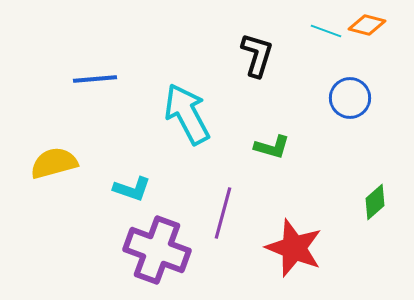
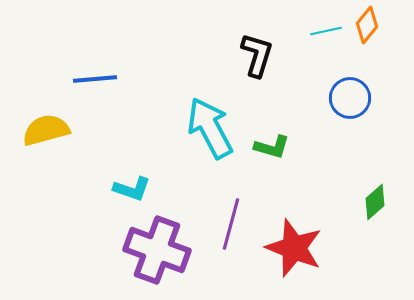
orange diamond: rotated 66 degrees counterclockwise
cyan line: rotated 32 degrees counterclockwise
cyan arrow: moved 23 px right, 14 px down
yellow semicircle: moved 8 px left, 33 px up
purple line: moved 8 px right, 11 px down
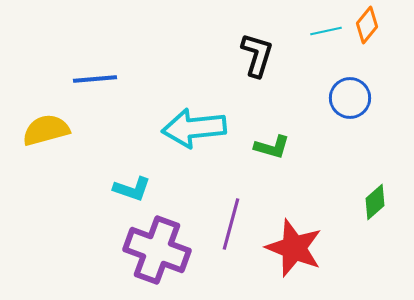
cyan arrow: moved 16 px left; rotated 68 degrees counterclockwise
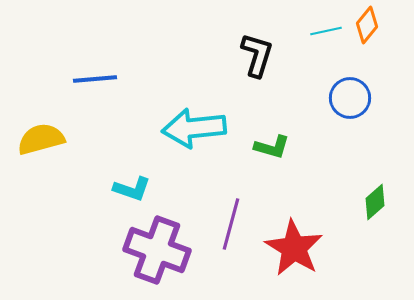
yellow semicircle: moved 5 px left, 9 px down
red star: rotated 10 degrees clockwise
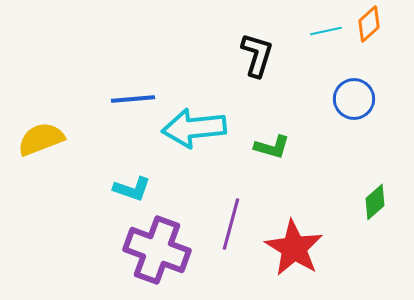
orange diamond: moved 2 px right, 1 px up; rotated 9 degrees clockwise
blue line: moved 38 px right, 20 px down
blue circle: moved 4 px right, 1 px down
yellow semicircle: rotated 6 degrees counterclockwise
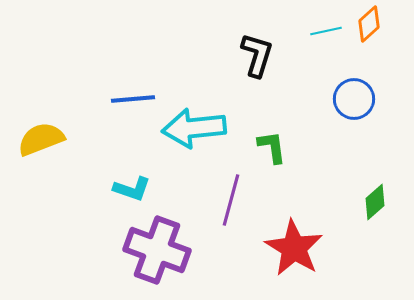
green L-shape: rotated 114 degrees counterclockwise
purple line: moved 24 px up
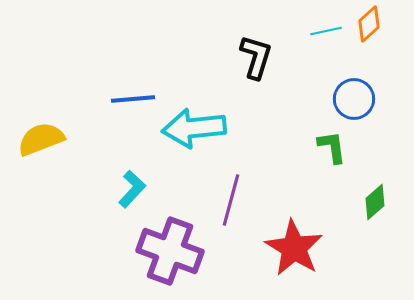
black L-shape: moved 1 px left, 2 px down
green L-shape: moved 60 px right
cyan L-shape: rotated 66 degrees counterclockwise
purple cross: moved 13 px right, 1 px down
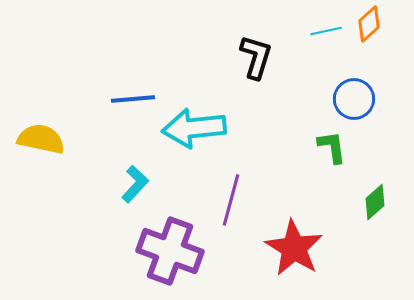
yellow semicircle: rotated 33 degrees clockwise
cyan L-shape: moved 3 px right, 5 px up
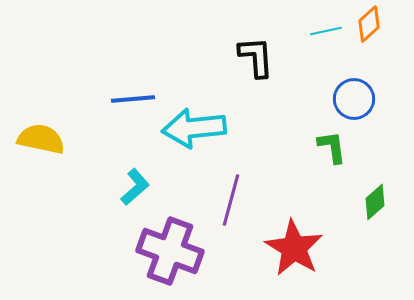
black L-shape: rotated 21 degrees counterclockwise
cyan L-shape: moved 3 px down; rotated 6 degrees clockwise
